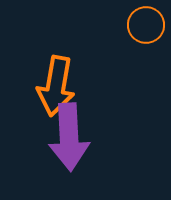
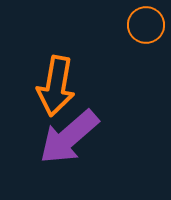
purple arrow: rotated 52 degrees clockwise
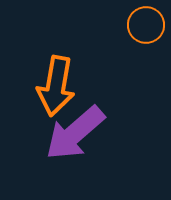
purple arrow: moved 6 px right, 4 px up
